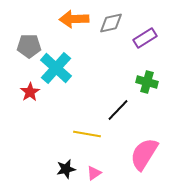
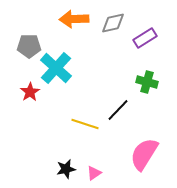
gray diamond: moved 2 px right
yellow line: moved 2 px left, 10 px up; rotated 8 degrees clockwise
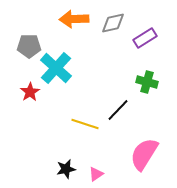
pink triangle: moved 2 px right, 1 px down
